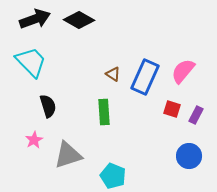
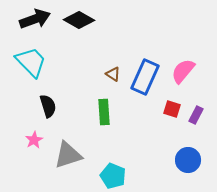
blue circle: moved 1 px left, 4 px down
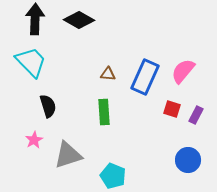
black arrow: rotated 68 degrees counterclockwise
brown triangle: moved 5 px left; rotated 28 degrees counterclockwise
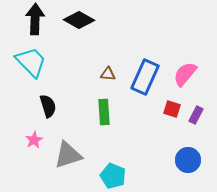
pink semicircle: moved 2 px right, 3 px down
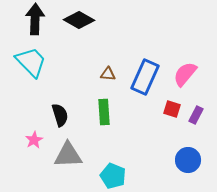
black semicircle: moved 12 px right, 9 px down
gray triangle: rotated 16 degrees clockwise
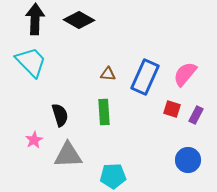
cyan pentagon: rotated 25 degrees counterclockwise
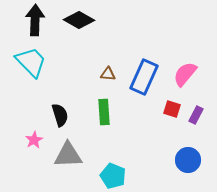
black arrow: moved 1 px down
blue rectangle: moved 1 px left
cyan pentagon: rotated 25 degrees clockwise
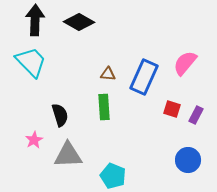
black diamond: moved 2 px down
pink semicircle: moved 11 px up
green rectangle: moved 5 px up
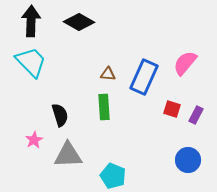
black arrow: moved 4 px left, 1 px down
